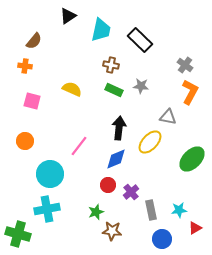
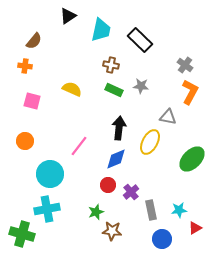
yellow ellipse: rotated 15 degrees counterclockwise
green cross: moved 4 px right
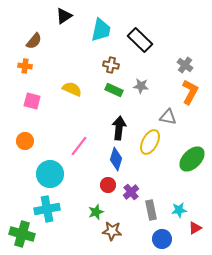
black triangle: moved 4 px left
blue diamond: rotated 50 degrees counterclockwise
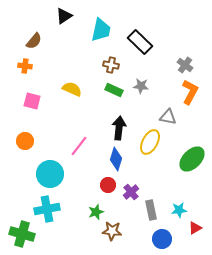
black rectangle: moved 2 px down
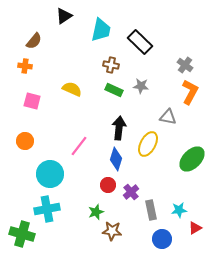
yellow ellipse: moved 2 px left, 2 px down
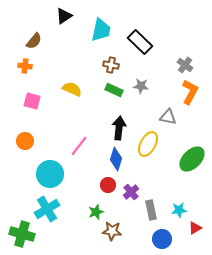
cyan cross: rotated 20 degrees counterclockwise
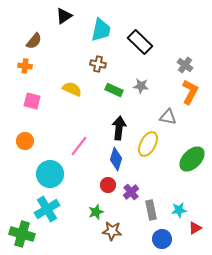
brown cross: moved 13 px left, 1 px up
